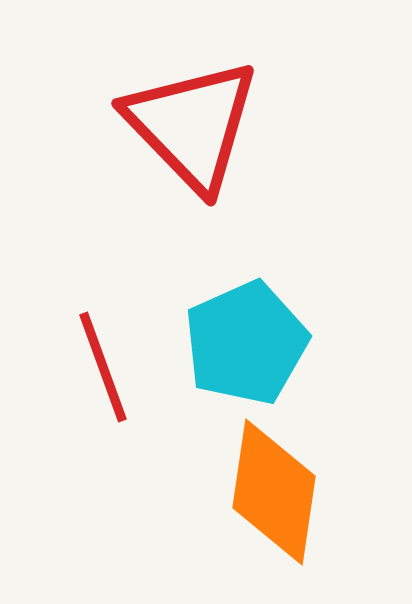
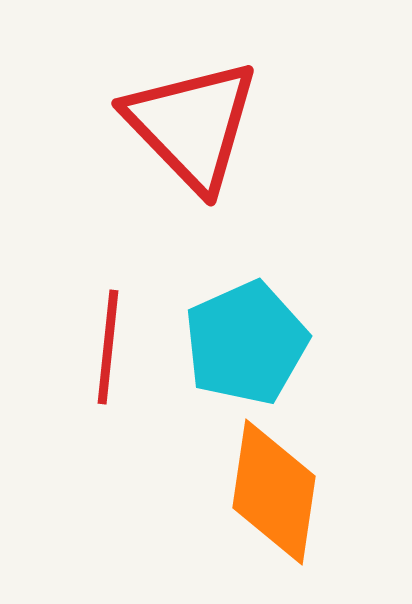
red line: moved 5 px right, 20 px up; rotated 26 degrees clockwise
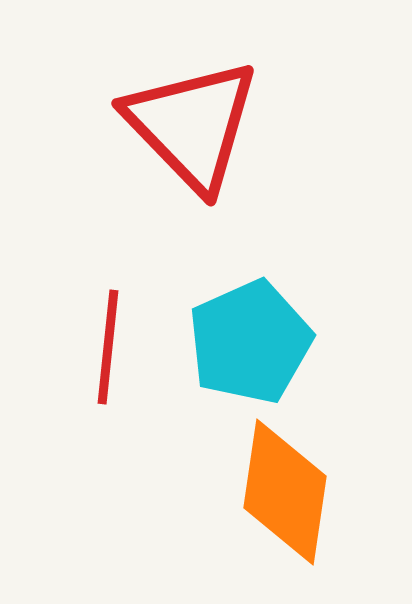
cyan pentagon: moved 4 px right, 1 px up
orange diamond: moved 11 px right
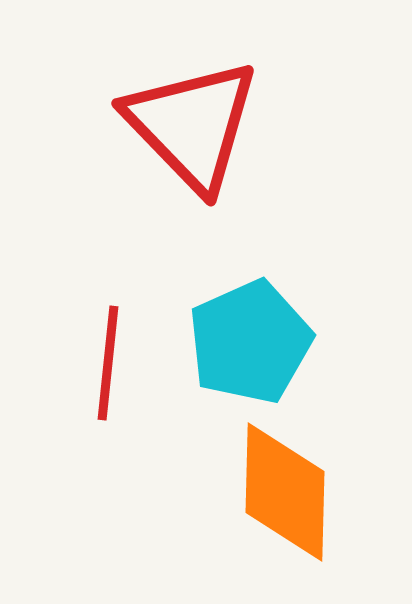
red line: moved 16 px down
orange diamond: rotated 7 degrees counterclockwise
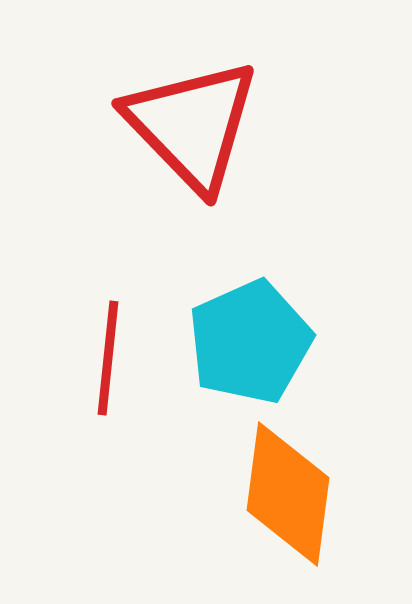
red line: moved 5 px up
orange diamond: moved 3 px right, 2 px down; rotated 6 degrees clockwise
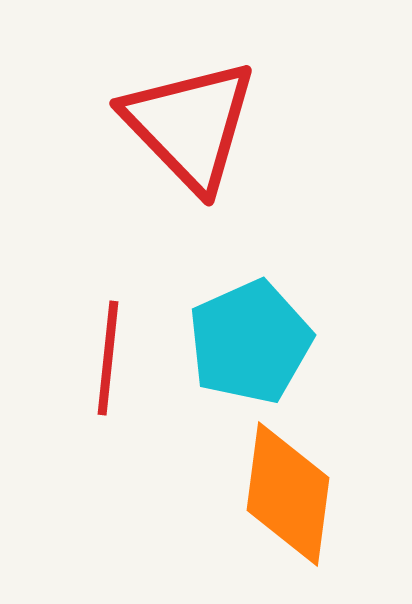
red triangle: moved 2 px left
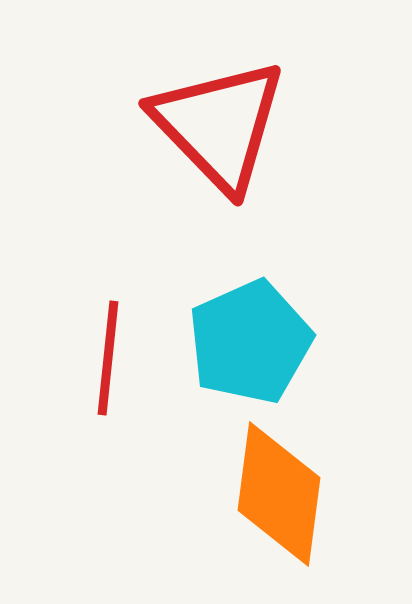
red triangle: moved 29 px right
orange diamond: moved 9 px left
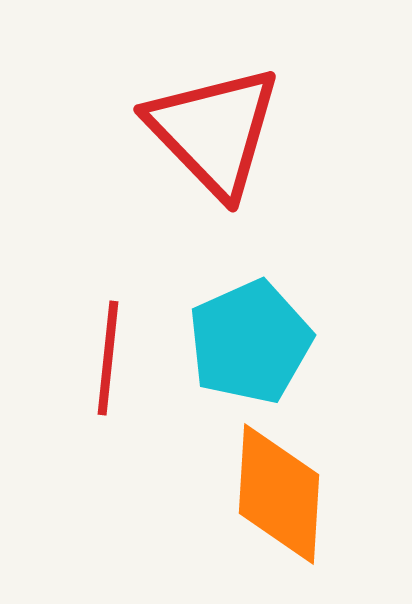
red triangle: moved 5 px left, 6 px down
orange diamond: rotated 4 degrees counterclockwise
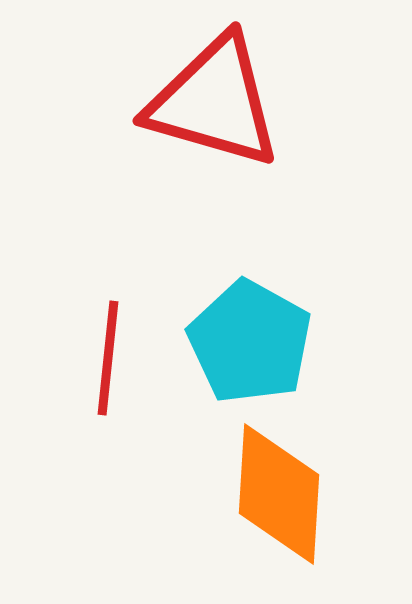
red triangle: moved 29 px up; rotated 30 degrees counterclockwise
cyan pentagon: rotated 19 degrees counterclockwise
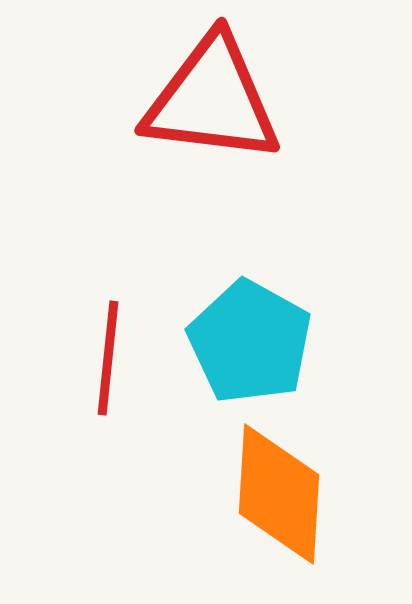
red triangle: moved 2 px left, 2 px up; rotated 9 degrees counterclockwise
